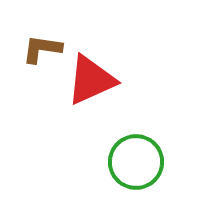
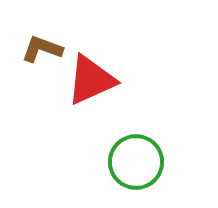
brown L-shape: rotated 12 degrees clockwise
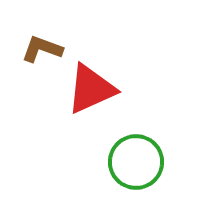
red triangle: moved 9 px down
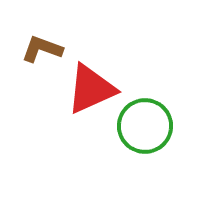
green circle: moved 9 px right, 36 px up
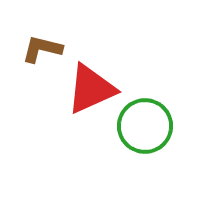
brown L-shape: rotated 6 degrees counterclockwise
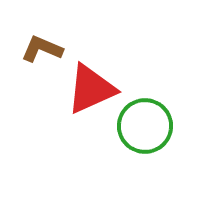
brown L-shape: rotated 9 degrees clockwise
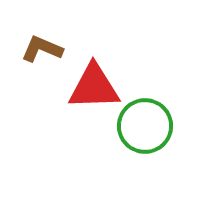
red triangle: moved 3 px right, 2 px up; rotated 22 degrees clockwise
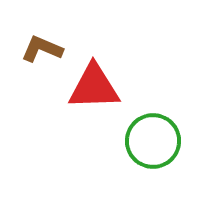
green circle: moved 8 px right, 15 px down
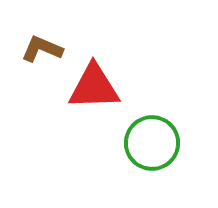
green circle: moved 1 px left, 2 px down
